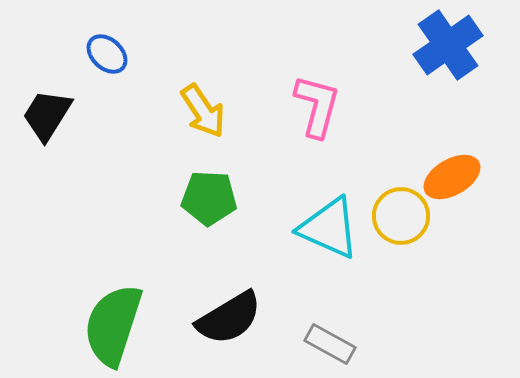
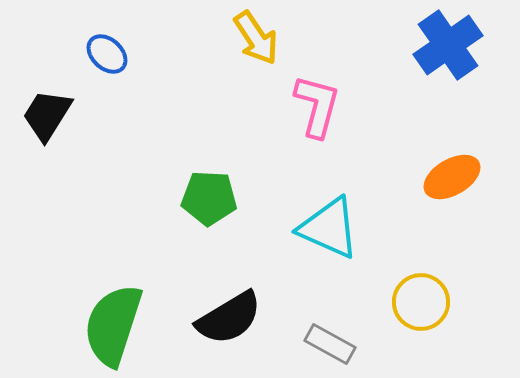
yellow arrow: moved 53 px right, 73 px up
yellow circle: moved 20 px right, 86 px down
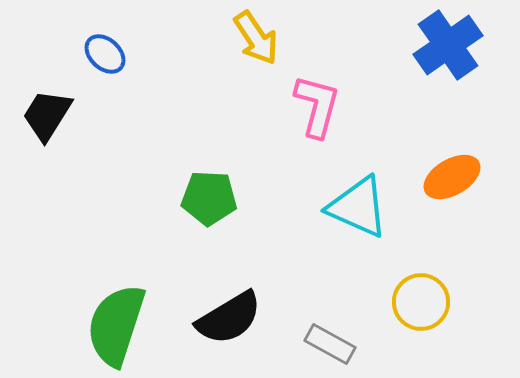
blue ellipse: moved 2 px left
cyan triangle: moved 29 px right, 21 px up
green semicircle: moved 3 px right
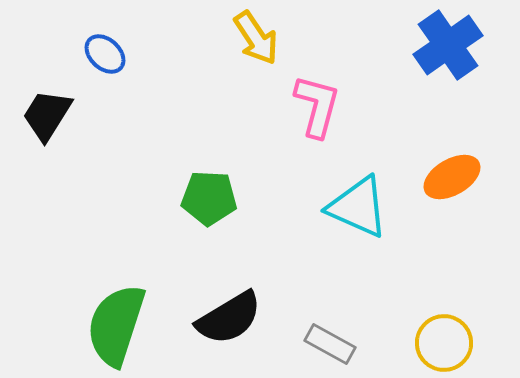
yellow circle: moved 23 px right, 41 px down
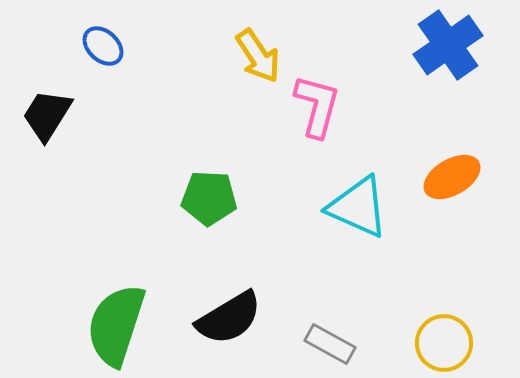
yellow arrow: moved 2 px right, 18 px down
blue ellipse: moved 2 px left, 8 px up
